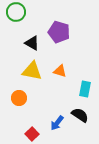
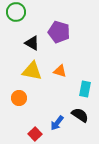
red square: moved 3 px right
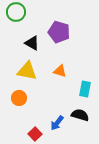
yellow triangle: moved 5 px left
black semicircle: rotated 18 degrees counterclockwise
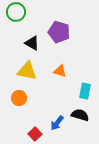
cyan rectangle: moved 2 px down
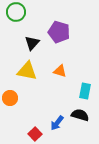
black triangle: rotated 42 degrees clockwise
orange circle: moved 9 px left
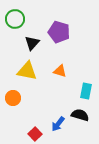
green circle: moved 1 px left, 7 px down
cyan rectangle: moved 1 px right
orange circle: moved 3 px right
blue arrow: moved 1 px right, 1 px down
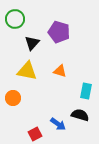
blue arrow: rotated 91 degrees counterclockwise
red square: rotated 16 degrees clockwise
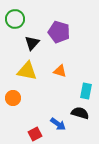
black semicircle: moved 2 px up
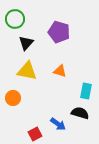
black triangle: moved 6 px left
